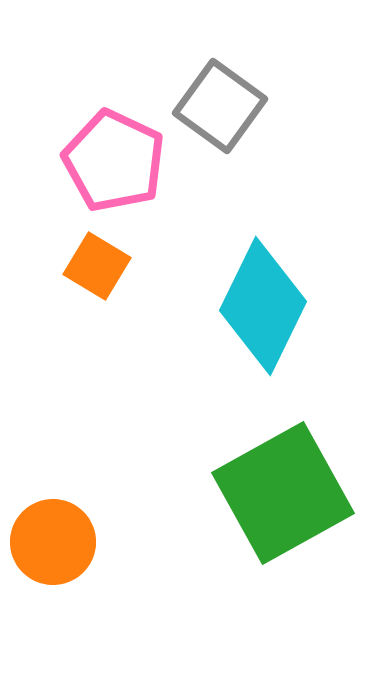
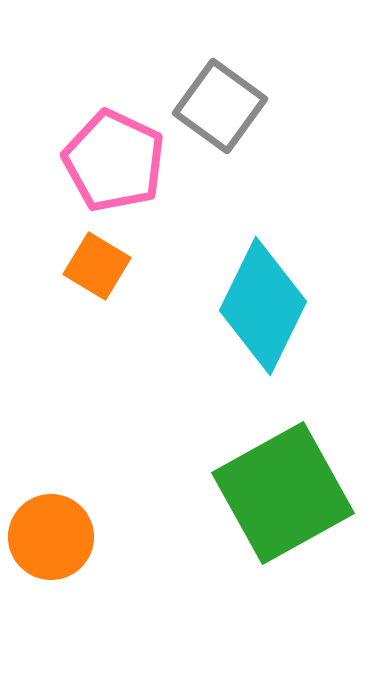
orange circle: moved 2 px left, 5 px up
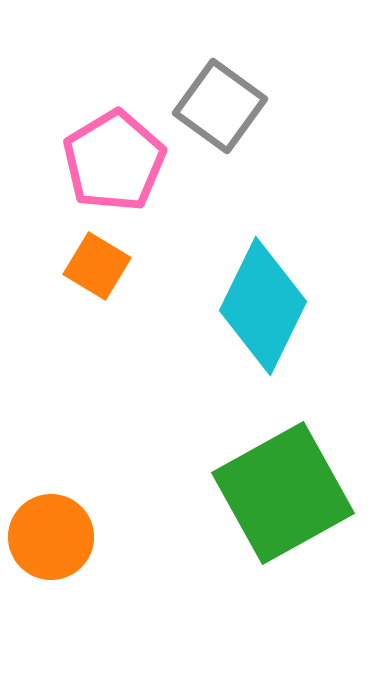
pink pentagon: rotated 16 degrees clockwise
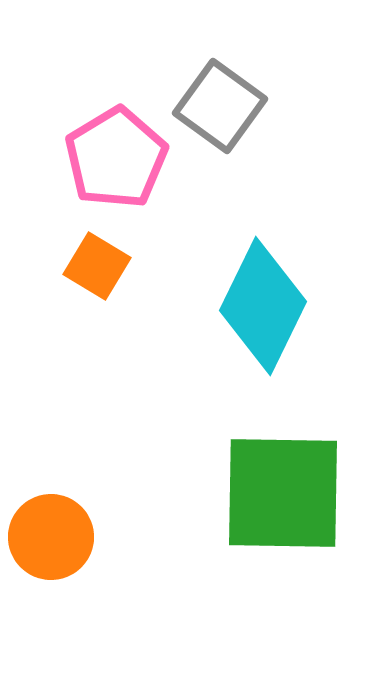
pink pentagon: moved 2 px right, 3 px up
green square: rotated 30 degrees clockwise
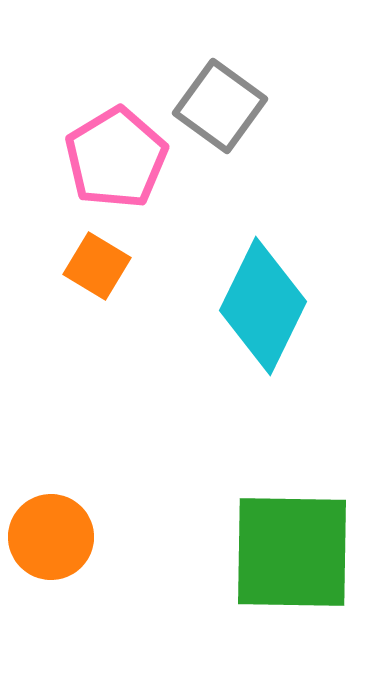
green square: moved 9 px right, 59 px down
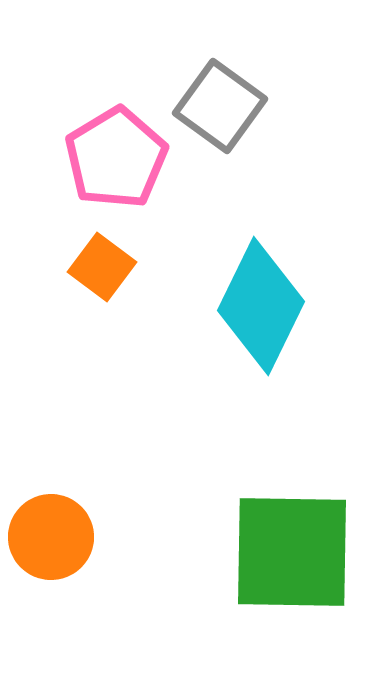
orange square: moved 5 px right, 1 px down; rotated 6 degrees clockwise
cyan diamond: moved 2 px left
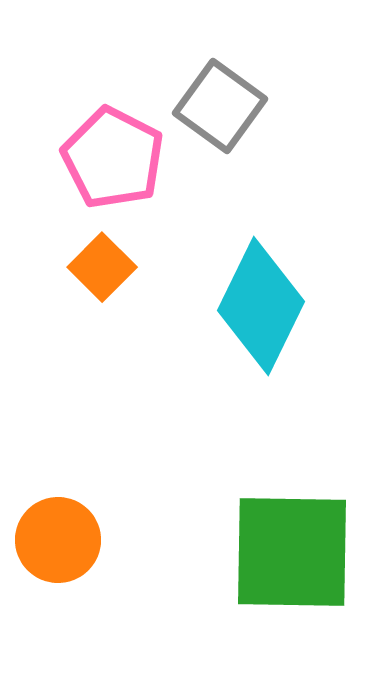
pink pentagon: moved 3 px left; rotated 14 degrees counterclockwise
orange square: rotated 8 degrees clockwise
orange circle: moved 7 px right, 3 px down
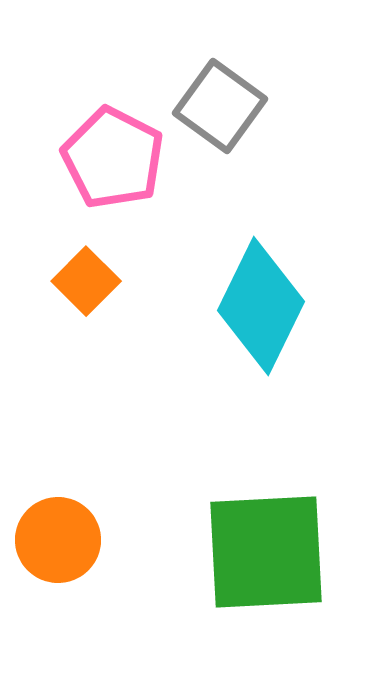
orange square: moved 16 px left, 14 px down
green square: moved 26 px left; rotated 4 degrees counterclockwise
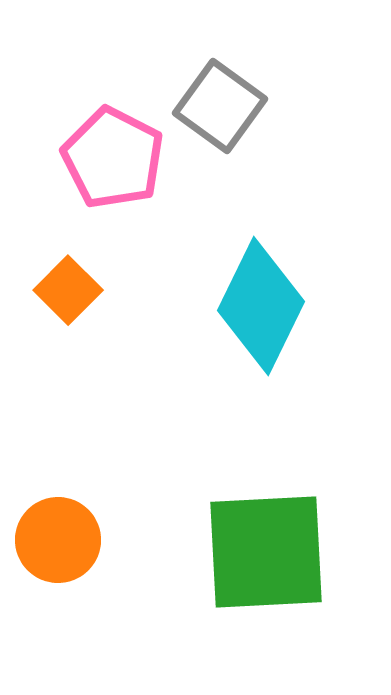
orange square: moved 18 px left, 9 px down
